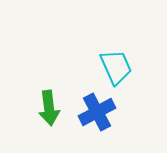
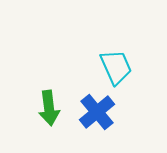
blue cross: rotated 12 degrees counterclockwise
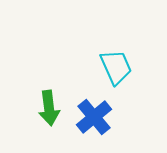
blue cross: moved 3 px left, 5 px down
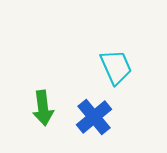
green arrow: moved 6 px left
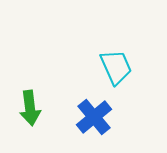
green arrow: moved 13 px left
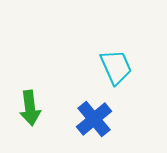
blue cross: moved 2 px down
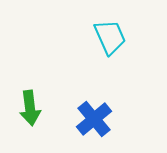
cyan trapezoid: moved 6 px left, 30 px up
